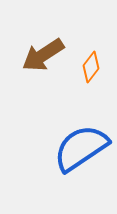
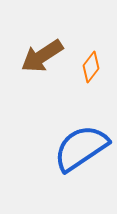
brown arrow: moved 1 px left, 1 px down
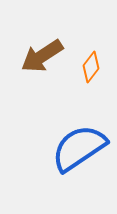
blue semicircle: moved 2 px left
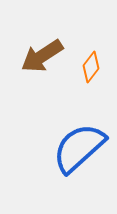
blue semicircle: rotated 8 degrees counterclockwise
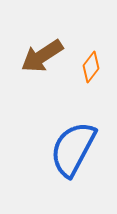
blue semicircle: moved 6 px left, 1 px down; rotated 20 degrees counterclockwise
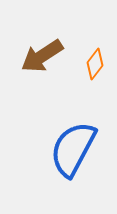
orange diamond: moved 4 px right, 3 px up
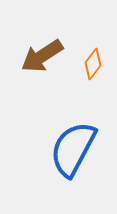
orange diamond: moved 2 px left
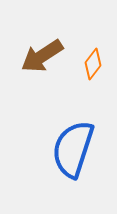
blue semicircle: rotated 10 degrees counterclockwise
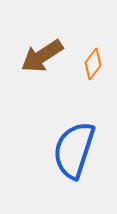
blue semicircle: moved 1 px right, 1 px down
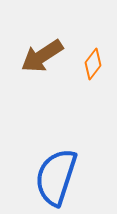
blue semicircle: moved 18 px left, 27 px down
